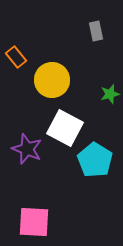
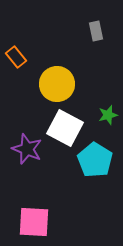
yellow circle: moved 5 px right, 4 px down
green star: moved 2 px left, 21 px down
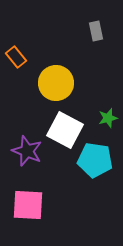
yellow circle: moved 1 px left, 1 px up
green star: moved 3 px down
white square: moved 2 px down
purple star: moved 2 px down
cyan pentagon: rotated 24 degrees counterclockwise
pink square: moved 6 px left, 17 px up
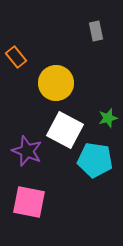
pink square: moved 1 px right, 3 px up; rotated 8 degrees clockwise
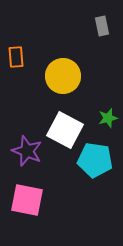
gray rectangle: moved 6 px right, 5 px up
orange rectangle: rotated 35 degrees clockwise
yellow circle: moved 7 px right, 7 px up
pink square: moved 2 px left, 2 px up
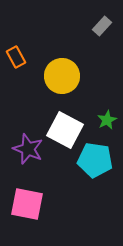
gray rectangle: rotated 54 degrees clockwise
orange rectangle: rotated 25 degrees counterclockwise
yellow circle: moved 1 px left
green star: moved 1 px left, 2 px down; rotated 12 degrees counterclockwise
purple star: moved 1 px right, 2 px up
pink square: moved 4 px down
